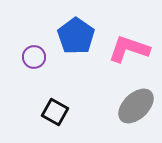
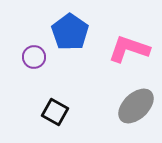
blue pentagon: moved 6 px left, 4 px up
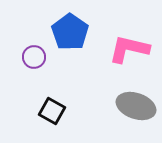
pink L-shape: rotated 6 degrees counterclockwise
gray ellipse: rotated 63 degrees clockwise
black square: moved 3 px left, 1 px up
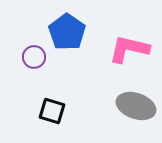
blue pentagon: moved 3 px left
black square: rotated 12 degrees counterclockwise
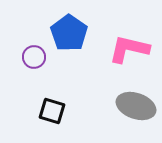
blue pentagon: moved 2 px right, 1 px down
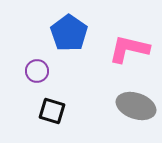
purple circle: moved 3 px right, 14 px down
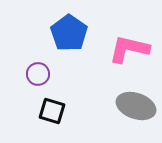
purple circle: moved 1 px right, 3 px down
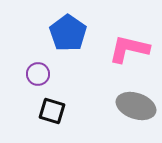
blue pentagon: moved 1 px left
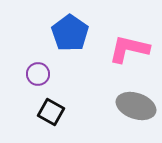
blue pentagon: moved 2 px right
black square: moved 1 px left, 1 px down; rotated 12 degrees clockwise
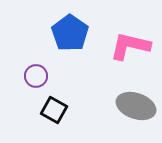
pink L-shape: moved 1 px right, 3 px up
purple circle: moved 2 px left, 2 px down
black square: moved 3 px right, 2 px up
